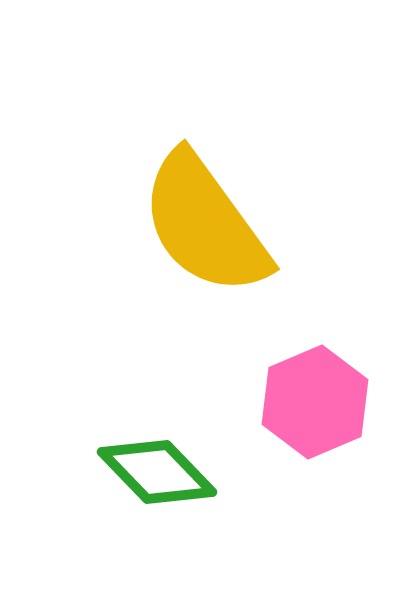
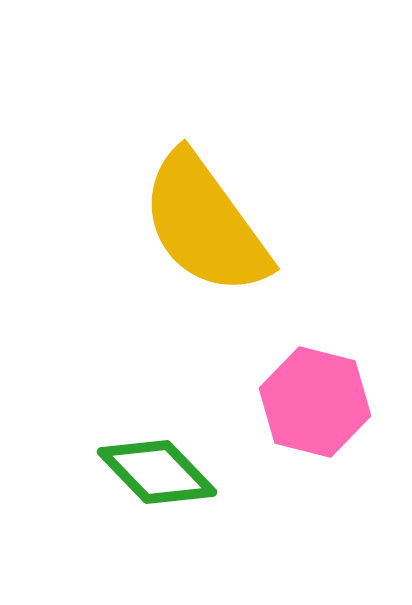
pink hexagon: rotated 23 degrees counterclockwise
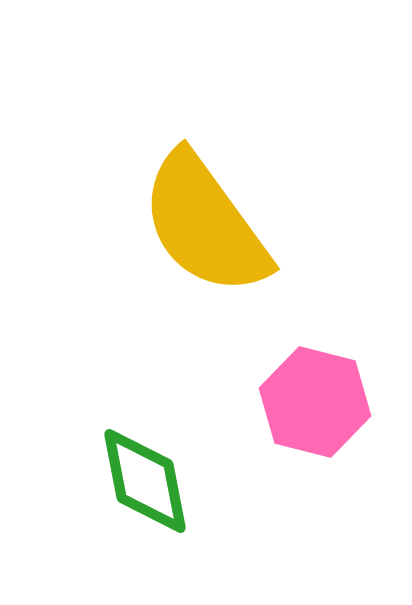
green diamond: moved 12 px left, 9 px down; rotated 33 degrees clockwise
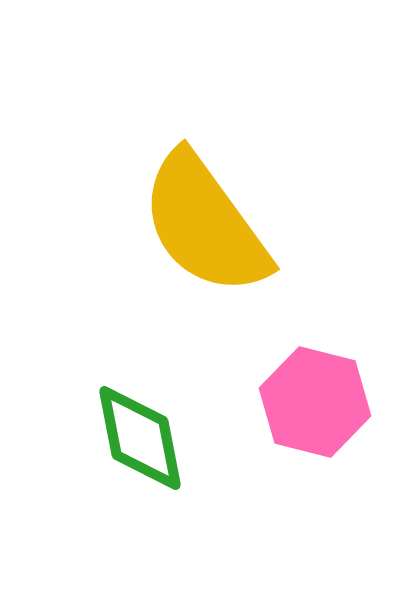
green diamond: moved 5 px left, 43 px up
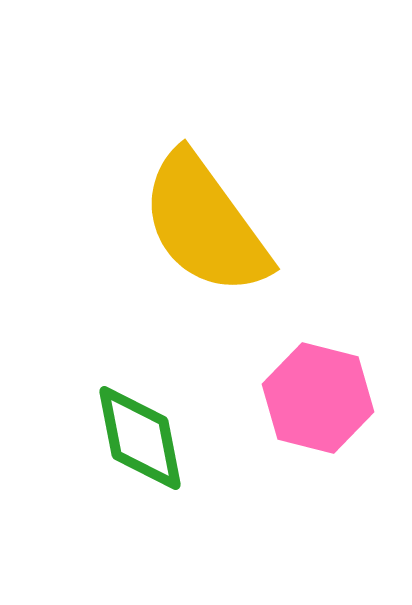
pink hexagon: moved 3 px right, 4 px up
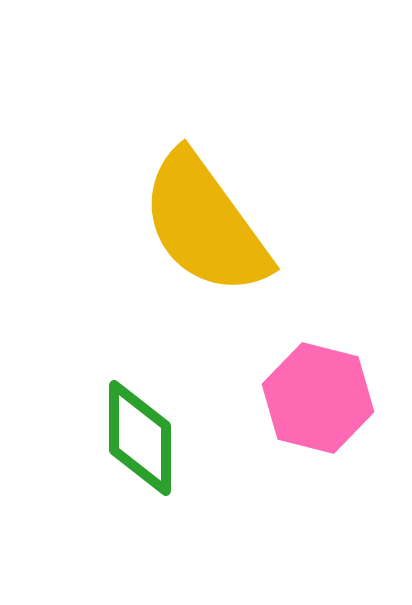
green diamond: rotated 11 degrees clockwise
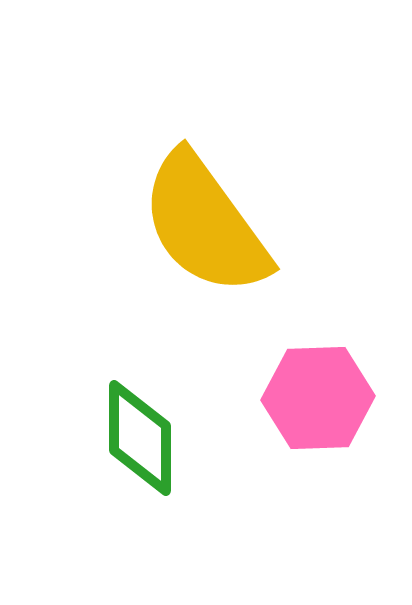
pink hexagon: rotated 16 degrees counterclockwise
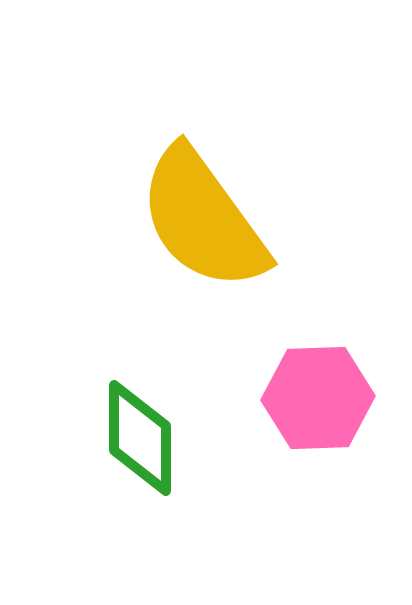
yellow semicircle: moved 2 px left, 5 px up
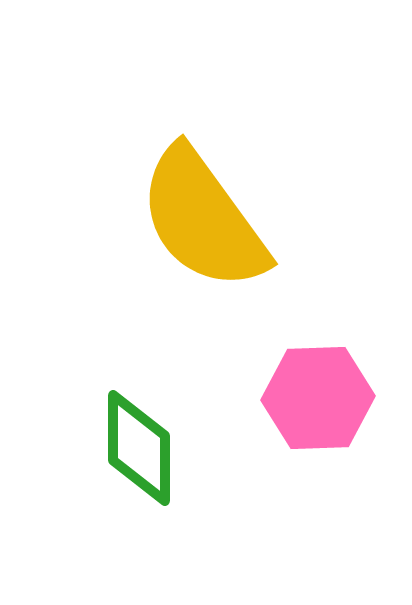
green diamond: moved 1 px left, 10 px down
